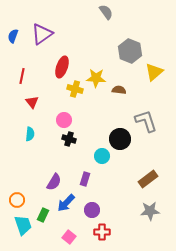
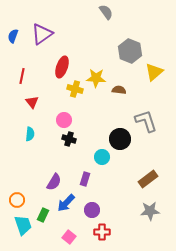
cyan circle: moved 1 px down
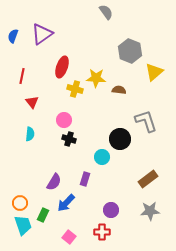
orange circle: moved 3 px right, 3 px down
purple circle: moved 19 px right
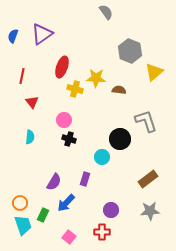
cyan semicircle: moved 3 px down
